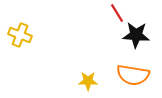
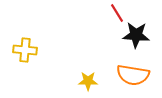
yellow cross: moved 5 px right, 15 px down; rotated 15 degrees counterclockwise
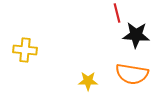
red line: rotated 18 degrees clockwise
orange semicircle: moved 1 px left, 1 px up
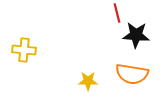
yellow cross: moved 1 px left
